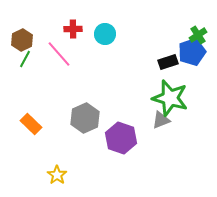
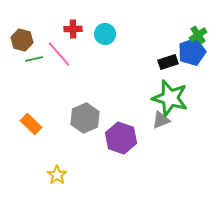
brown hexagon: rotated 20 degrees counterclockwise
green line: moved 9 px right; rotated 48 degrees clockwise
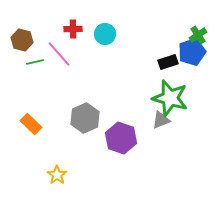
green line: moved 1 px right, 3 px down
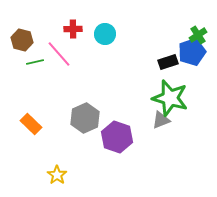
purple hexagon: moved 4 px left, 1 px up
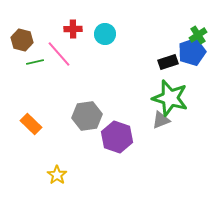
gray hexagon: moved 2 px right, 2 px up; rotated 16 degrees clockwise
